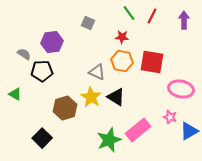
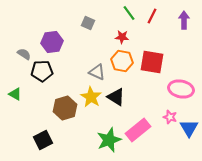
blue triangle: moved 3 px up; rotated 30 degrees counterclockwise
black square: moved 1 px right, 2 px down; rotated 18 degrees clockwise
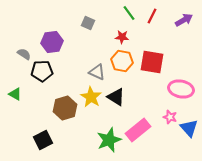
purple arrow: rotated 60 degrees clockwise
blue triangle: rotated 12 degrees counterclockwise
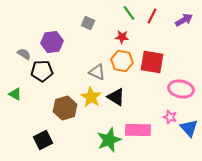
pink rectangle: rotated 40 degrees clockwise
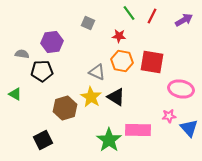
red star: moved 3 px left, 1 px up
gray semicircle: moved 2 px left; rotated 24 degrees counterclockwise
pink star: moved 1 px left, 1 px up; rotated 24 degrees counterclockwise
green star: rotated 15 degrees counterclockwise
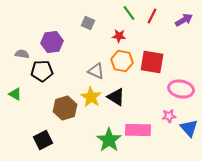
gray triangle: moved 1 px left, 1 px up
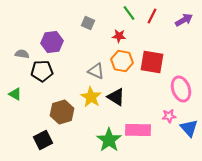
pink ellipse: rotated 60 degrees clockwise
brown hexagon: moved 3 px left, 4 px down
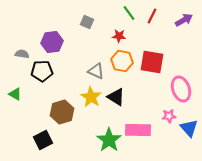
gray square: moved 1 px left, 1 px up
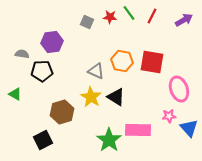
red star: moved 9 px left, 19 px up
pink ellipse: moved 2 px left
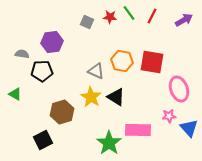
green star: moved 3 px down
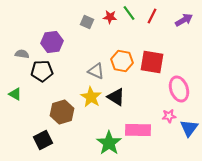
blue triangle: rotated 18 degrees clockwise
